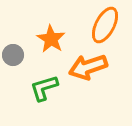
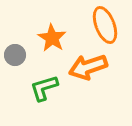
orange ellipse: rotated 48 degrees counterclockwise
orange star: moved 1 px right, 1 px up
gray circle: moved 2 px right
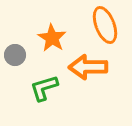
orange arrow: rotated 18 degrees clockwise
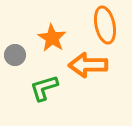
orange ellipse: rotated 9 degrees clockwise
orange arrow: moved 2 px up
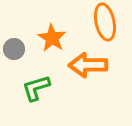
orange ellipse: moved 3 px up
gray circle: moved 1 px left, 6 px up
green L-shape: moved 8 px left
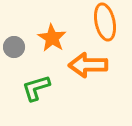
gray circle: moved 2 px up
